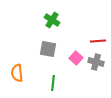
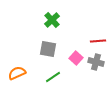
green cross: rotated 14 degrees clockwise
orange semicircle: rotated 72 degrees clockwise
green line: moved 6 px up; rotated 49 degrees clockwise
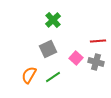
green cross: moved 1 px right
gray square: rotated 36 degrees counterclockwise
orange semicircle: moved 12 px right, 2 px down; rotated 36 degrees counterclockwise
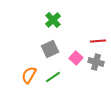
gray square: moved 2 px right
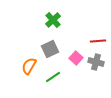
orange semicircle: moved 9 px up
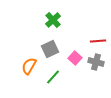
pink square: moved 1 px left
green line: rotated 14 degrees counterclockwise
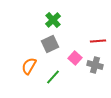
gray square: moved 5 px up
gray cross: moved 1 px left, 3 px down
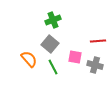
green cross: rotated 21 degrees clockwise
gray square: rotated 24 degrees counterclockwise
pink square: moved 1 px up; rotated 32 degrees counterclockwise
orange semicircle: moved 7 px up; rotated 108 degrees clockwise
green line: moved 10 px up; rotated 70 degrees counterclockwise
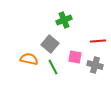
green cross: moved 11 px right
orange semicircle: rotated 36 degrees counterclockwise
